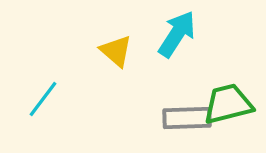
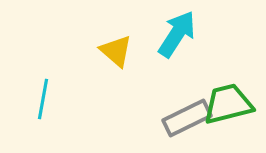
cyan line: rotated 27 degrees counterclockwise
gray rectangle: rotated 24 degrees counterclockwise
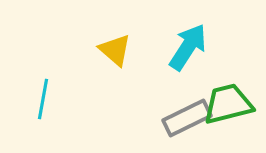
cyan arrow: moved 11 px right, 13 px down
yellow triangle: moved 1 px left, 1 px up
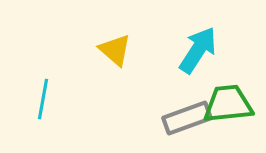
cyan arrow: moved 10 px right, 3 px down
green trapezoid: rotated 8 degrees clockwise
gray rectangle: rotated 6 degrees clockwise
